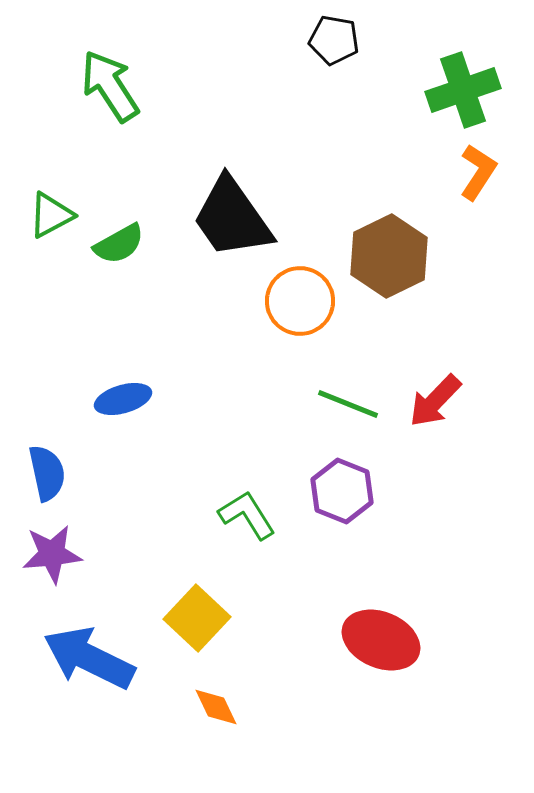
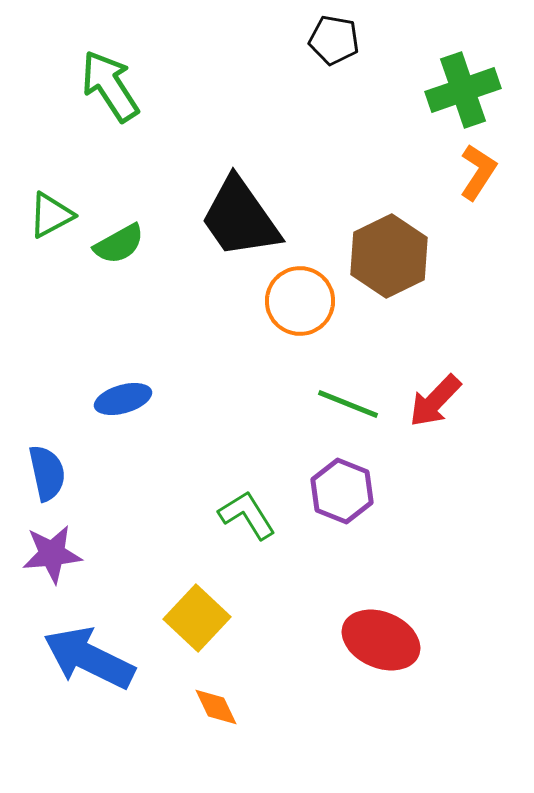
black trapezoid: moved 8 px right
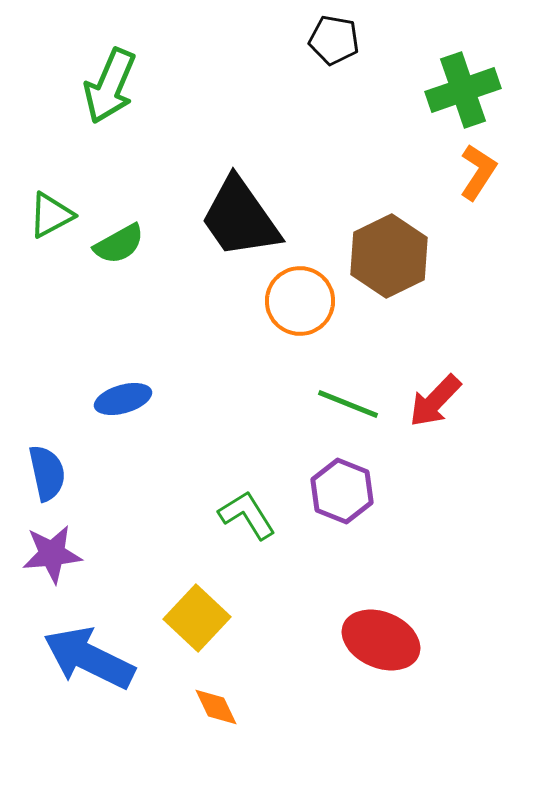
green arrow: rotated 124 degrees counterclockwise
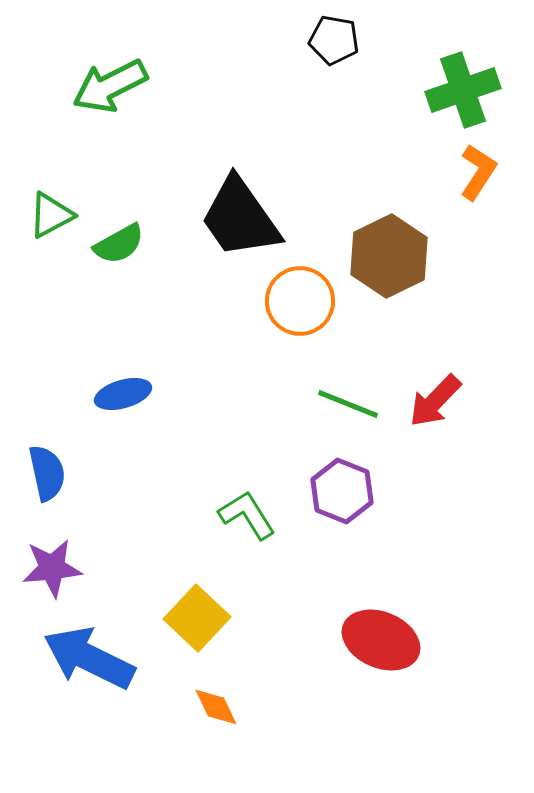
green arrow: rotated 40 degrees clockwise
blue ellipse: moved 5 px up
purple star: moved 14 px down
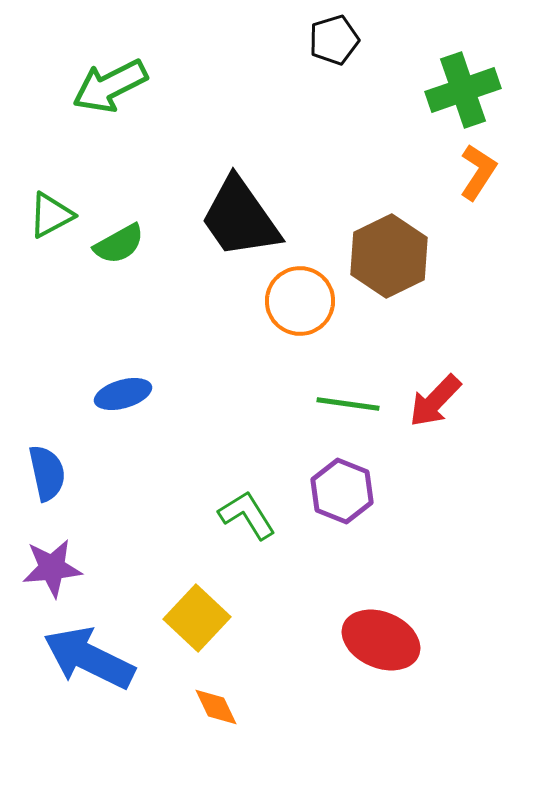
black pentagon: rotated 27 degrees counterclockwise
green line: rotated 14 degrees counterclockwise
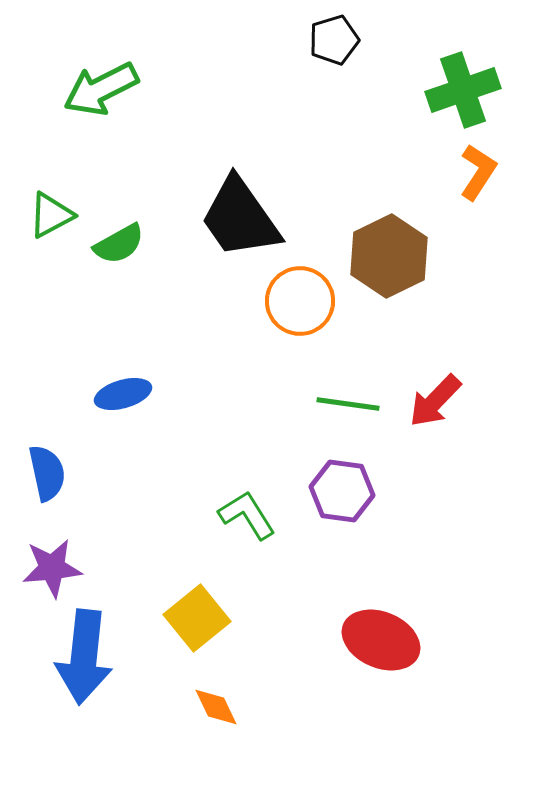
green arrow: moved 9 px left, 3 px down
purple hexagon: rotated 14 degrees counterclockwise
yellow square: rotated 8 degrees clockwise
blue arrow: moved 5 px left, 1 px up; rotated 110 degrees counterclockwise
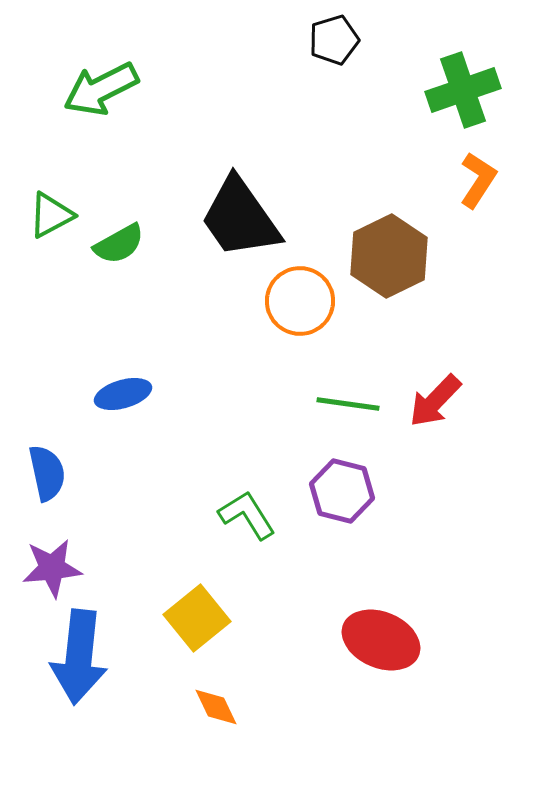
orange L-shape: moved 8 px down
purple hexagon: rotated 6 degrees clockwise
blue arrow: moved 5 px left
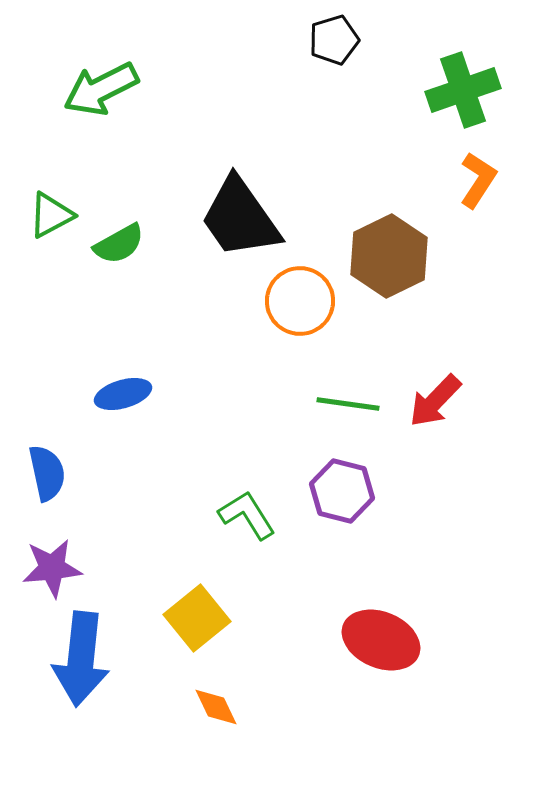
blue arrow: moved 2 px right, 2 px down
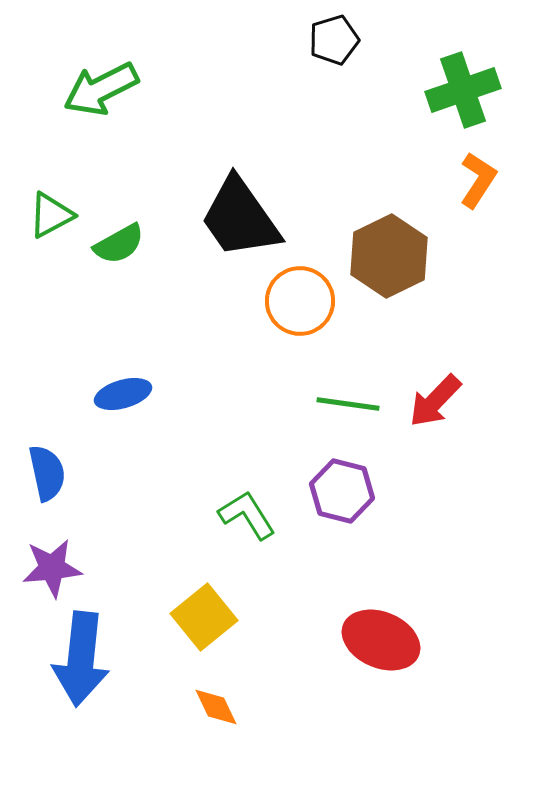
yellow square: moved 7 px right, 1 px up
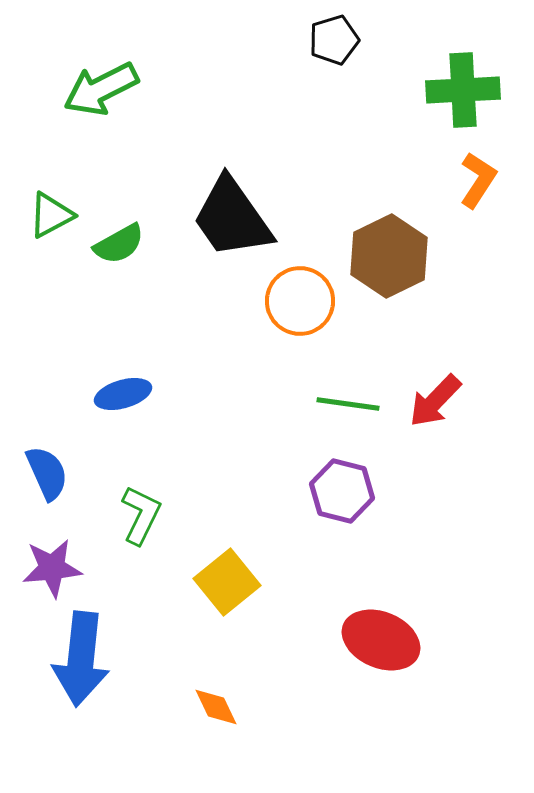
green cross: rotated 16 degrees clockwise
black trapezoid: moved 8 px left
blue semicircle: rotated 12 degrees counterclockwise
green L-shape: moved 106 px left; rotated 58 degrees clockwise
yellow square: moved 23 px right, 35 px up
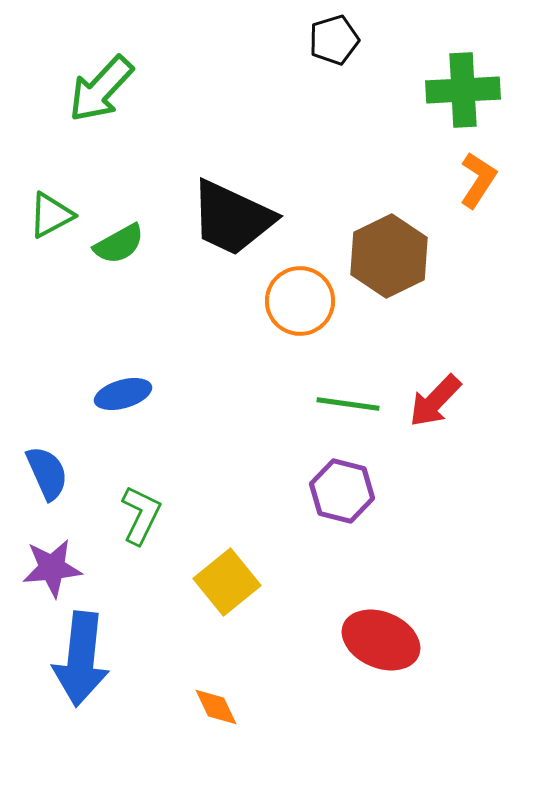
green arrow: rotated 20 degrees counterclockwise
black trapezoid: rotated 30 degrees counterclockwise
